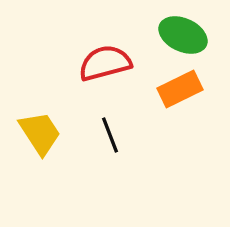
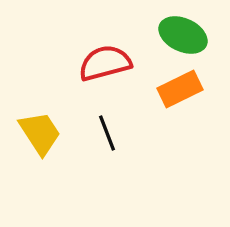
black line: moved 3 px left, 2 px up
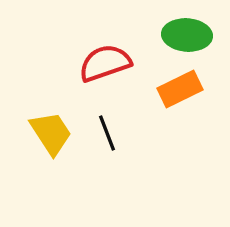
green ellipse: moved 4 px right; rotated 21 degrees counterclockwise
red semicircle: rotated 4 degrees counterclockwise
yellow trapezoid: moved 11 px right
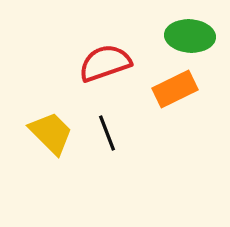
green ellipse: moved 3 px right, 1 px down
orange rectangle: moved 5 px left
yellow trapezoid: rotated 12 degrees counterclockwise
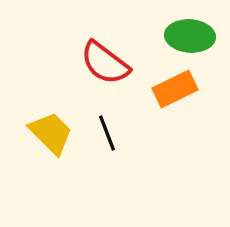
red semicircle: rotated 124 degrees counterclockwise
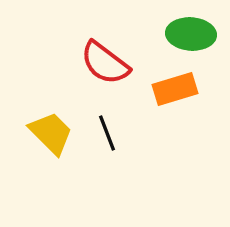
green ellipse: moved 1 px right, 2 px up
orange rectangle: rotated 9 degrees clockwise
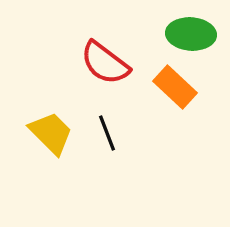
orange rectangle: moved 2 px up; rotated 60 degrees clockwise
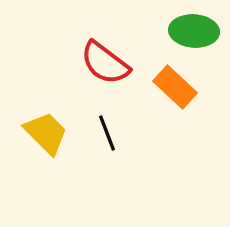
green ellipse: moved 3 px right, 3 px up
yellow trapezoid: moved 5 px left
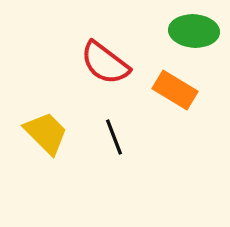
orange rectangle: moved 3 px down; rotated 12 degrees counterclockwise
black line: moved 7 px right, 4 px down
